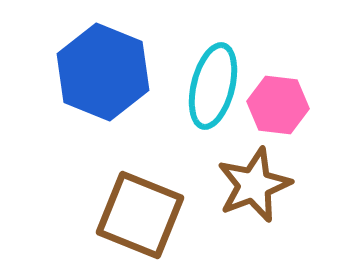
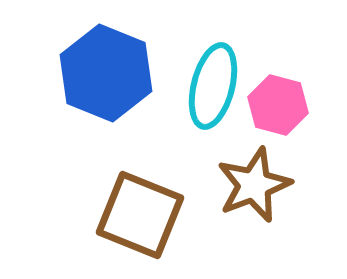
blue hexagon: moved 3 px right, 1 px down
pink hexagon: rotated 8 degrees clockwise
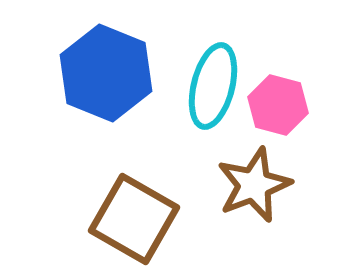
brown square: moved 6 px left, 4 px down; rotated 8 degrees clockwise
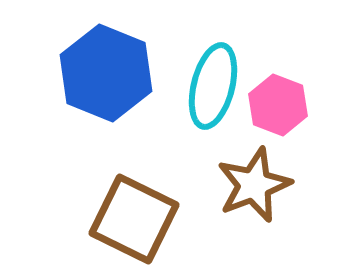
pink hexagon: rotated 6 degrees clockwise
brown square: rotated 4 degrees counterclockwise
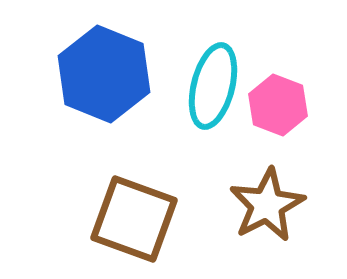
blue hexagon: moved 2 px left, 1 px down
brown star: moved 13 px right, 20 px down; rotated 6 degrees counterclockwise
brown square: rotated 6 degrees counterclockwise
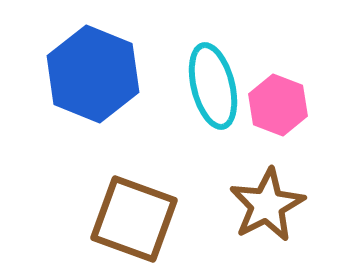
blue hexagon: moved 11 px left
cyan ellipse: rotated 28 degrees counterclockwise
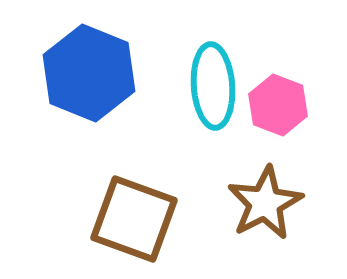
blue hexagon: moved 4 px left, 1 px up
cyan ellipse: rotated 10 degrees clockwise
brown star: moved 2 px left, 2 px up
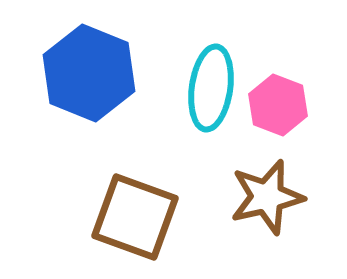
cyan ellipse: moved 2 px left, 2 px down; rotated 12 degrees clockwise
brown star: moved 2 px right, 6 px up; rotated 14 degrees clockwise
brown square: moved 1 px right, 2 px up
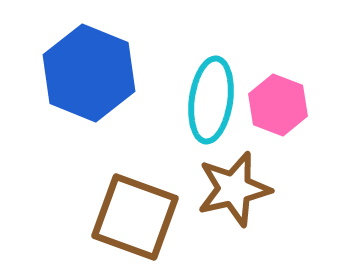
cyan ellipse: moved 12 px down
brown star: moved 33 px left, 8 px up
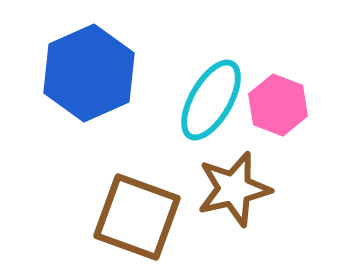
blue hexagon: rotated 14 degrees clockwise
cyan ellipse: rotated 22 degrees clockwise
brown square: moved 2 px right
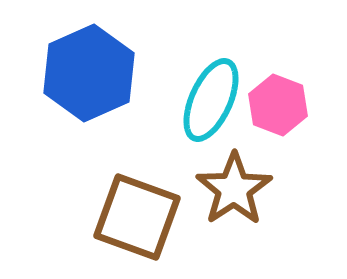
cyan ellipse: rotated 6 degrees counterclockwise
brown star: rotated 20 degrees counterclockwise
